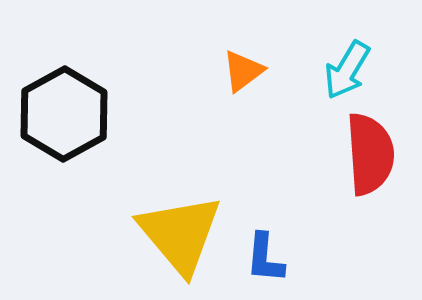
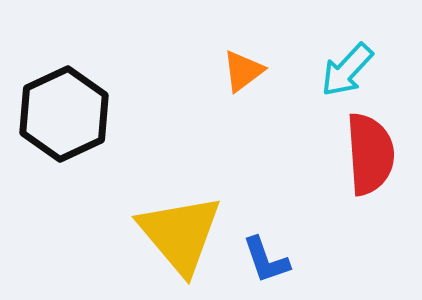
cyan arrow: rotated 12 degrees clockwise
black hexagon: rotated 4 degrees clockwise
blue L-shape: moved 1 px right, 2 px down; rotated 24 degrees counterclockwise
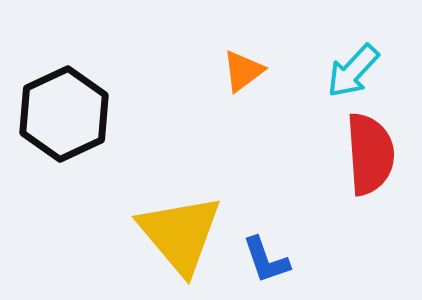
cyan arrow: moved 6 px right, 1 px down
